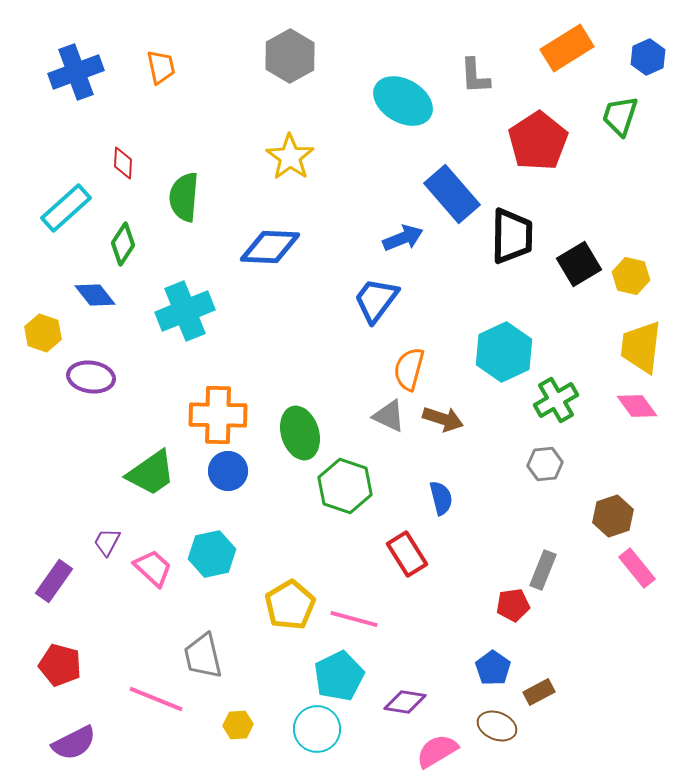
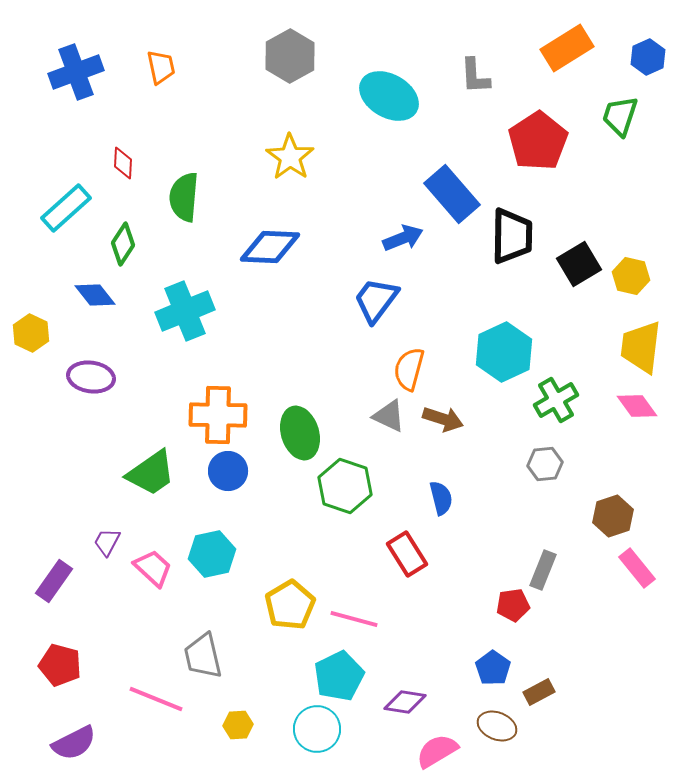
cyan ellipse at (403, 101): moved 14 px left, 5 px up
yellow hexagon at (43, 333): moved 12 px left; rotated 6 degrees clockwise
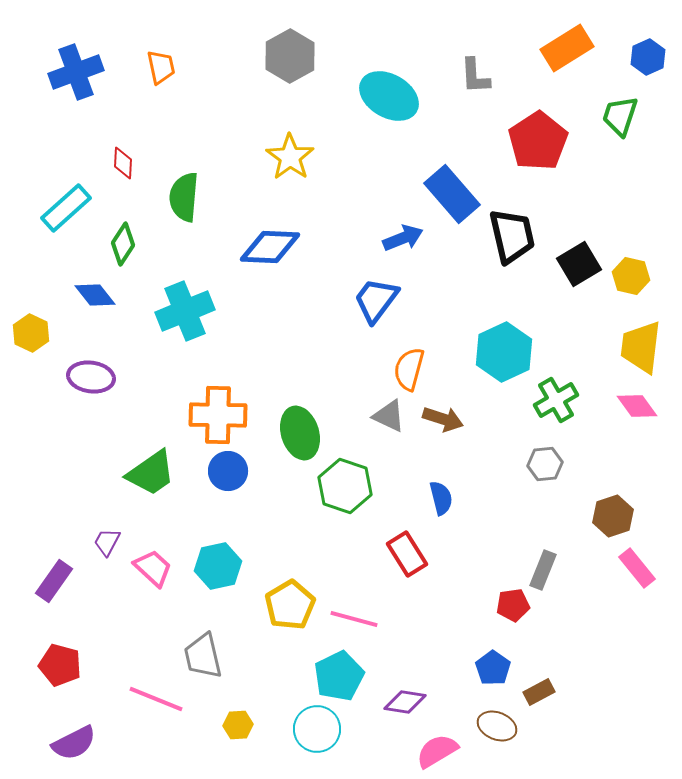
black trapezoid at (512, 236): rotated 14 degrees counterclockwise
cyan hexagon at (212, 554): moved 6 px right, 12 px down
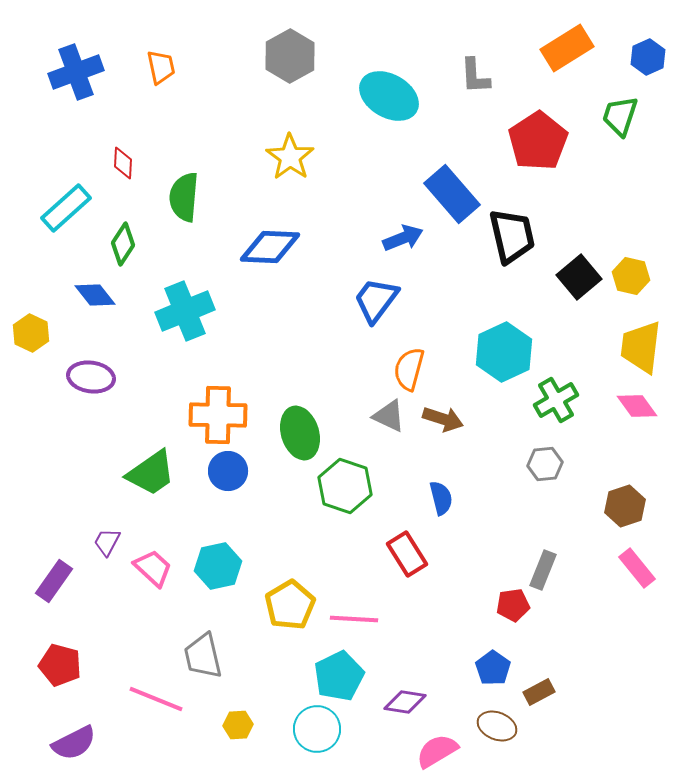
black square at (579, 264): moved 13 px down; rotated 9 degrees counterclockwise
brown hexagon at (613, 516): moved 12 px right, 10 px up
pink line at (354, 619): rotated 12 degrees counterclockwise
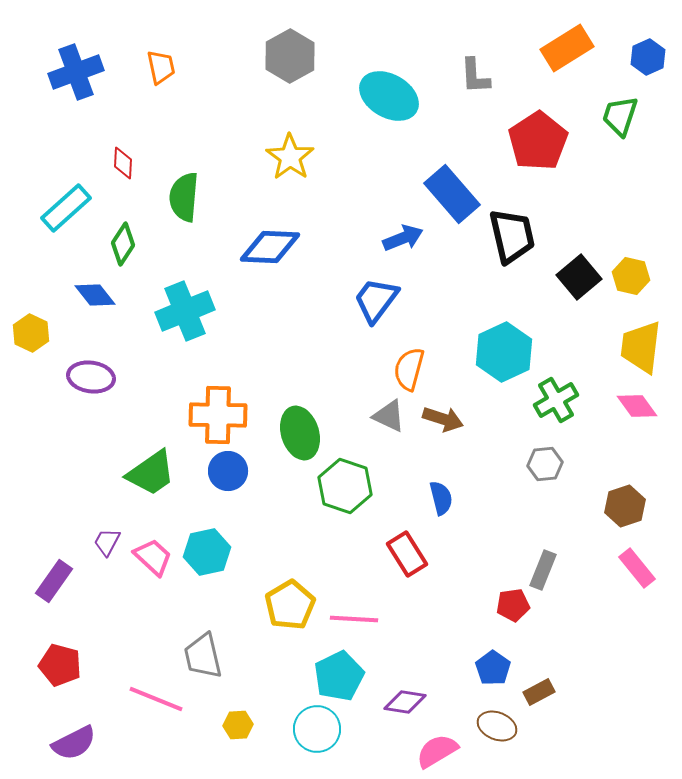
cyan hexagon at (218, 566): moved 11 px left, 14 px up
pink trapezoid at (153, 568): moved 11 px up
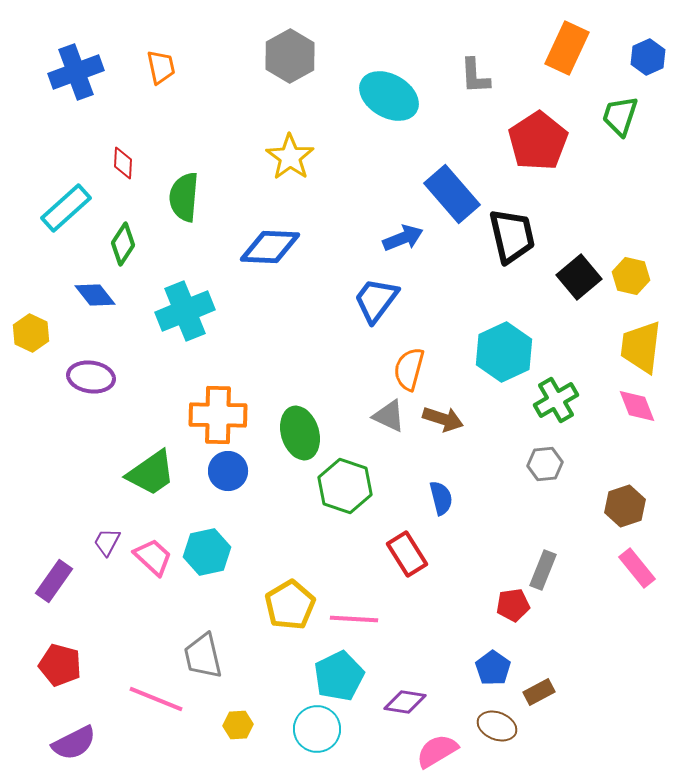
orange rectangle at (567, 48): rotated 33 degrees counterclockwise
pink diamond at (637, 406): rotated 15 degrees clockwise
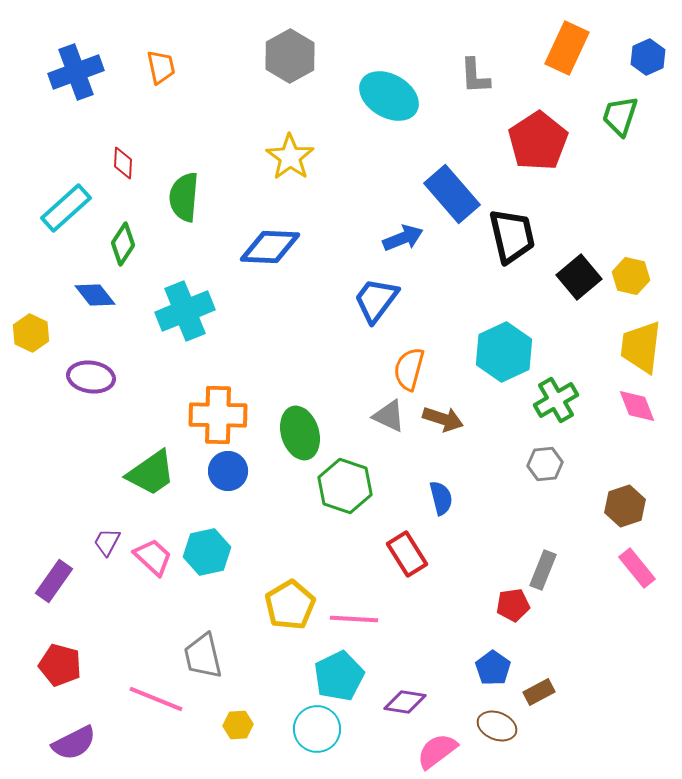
pink semicircle at (437, 751): rotated 6 degrees counterclockwise
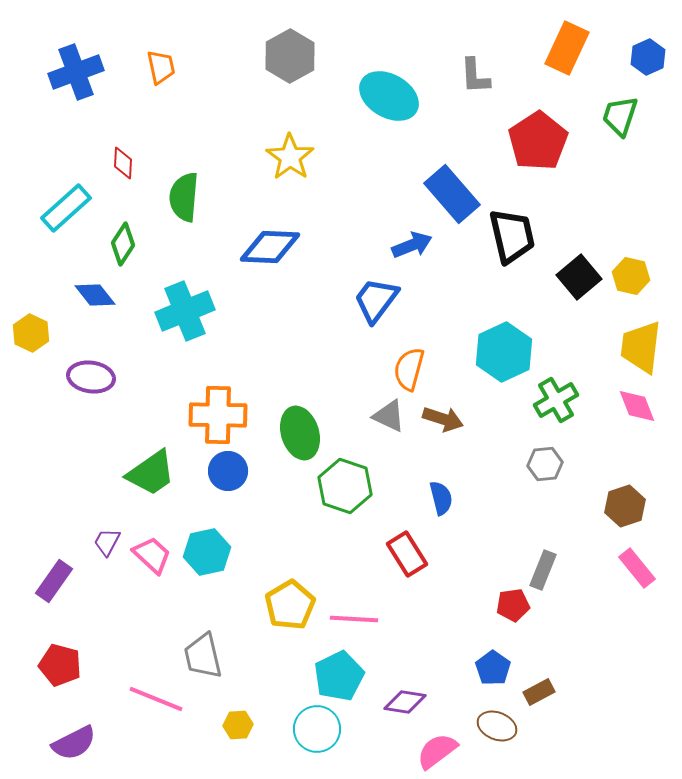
blue arrow at (403, 238): moved 9 px right, 7 px down
pink trapezoid at (153, 557): moved 1 px left, 2 px up
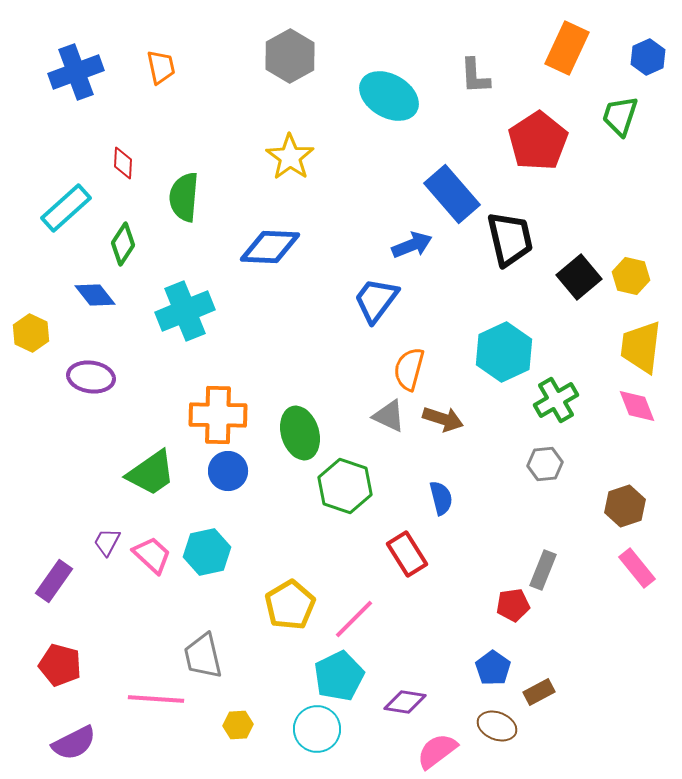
black trapezoid at (512, 236): moved 2 px left, 3 px down
pink line at (354, 619): rotated 48 degrees counterclockwise
pink line at (156, 699): rotated 18 degrees counterclockwise
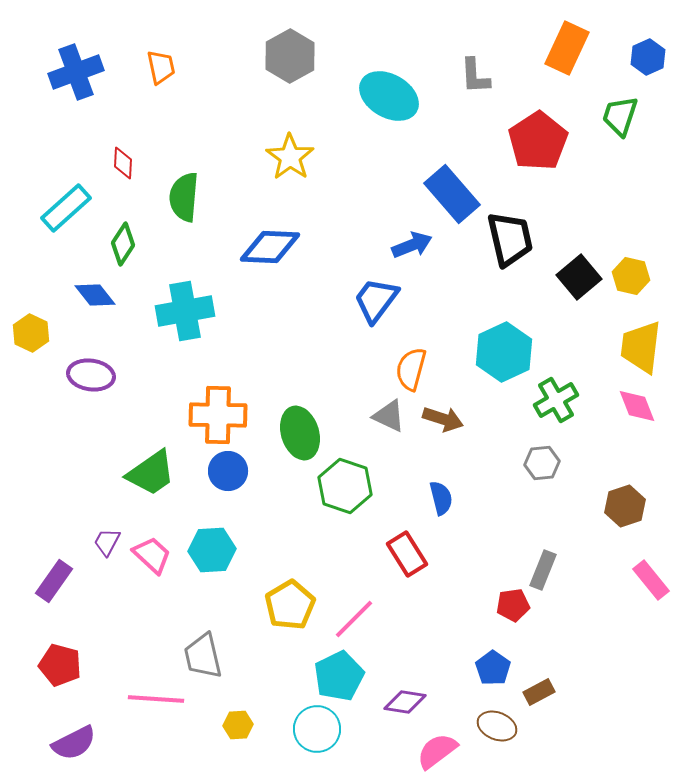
cyan cross at (185, 311): rotated 12 degrees clockwise
orange semicircle at (409, 369): moved 2 px right
purple ellipse at (91, 377): moved 2 px up
gray hexagon at (545, 464): moved 3 px left, 1 px up
cyan hexagon at (207, 552): moved 5 px right, 2 px up; rotated 9 degrees clockwise
pink rectangle at (637, 568): moved 14 px right, 12 px down
